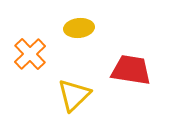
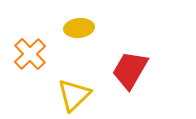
red trapezoid: moved 1 px left; rotated 69 degrees counterclockwise
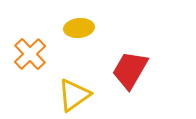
yellow triangle: rotated 9 degrees clockwise
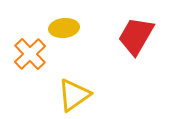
yellow ellipse: moved 15 px left
red trapezoid: moved 6 px right, 34 px up
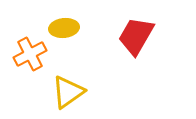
orange cross: rotated 16 degrees clockwise
yellow triangle: moved 6 px left, 3 px up
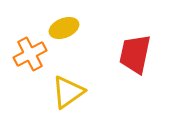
yellow ellipse: rotated 16 degrees counterclockwise
red trapezoid: moved 1 px left, 18 px down; rotated 18 degrees counterclockwise
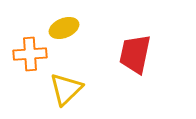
orange cross: rotated 24 degrees clockwise
yellow triangle: moved 2 px left, 3 px up; rotated 9 degrees counterclockwise
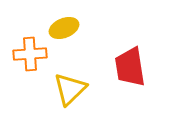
red trapezoid: moved 5 px left, 13 px down; rotated 21 degrees counterclockwise
yellow triangle: moved 4 px right
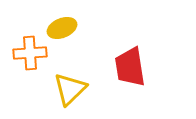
yellow ellipse: moved 2 px left
orange cross: moved 1 px up
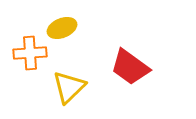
red trapezoid: rotated 45 degrees counterclockwise
yellow triangle: moved 1 px left, 2 px up
